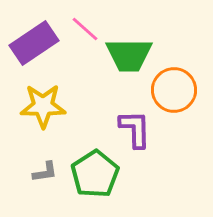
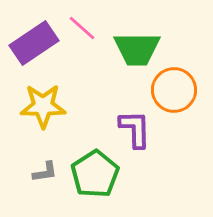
pink line: moved 3 px left, 1 px up
green trapezoid: moved 8 px right, 6 px up
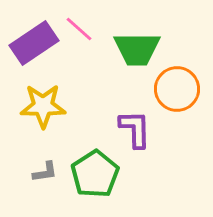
pink line: moved 3 px left, 1 px down
orange circle: moved 3 px right, 1 px up
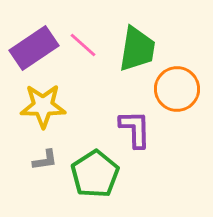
pink line: moved 4 px right, 16 px down
purple rectangle: moved 5 px down
green trapezoid: rotated 81 degrees counterclockwise
gray L-shape: moved 12 px up
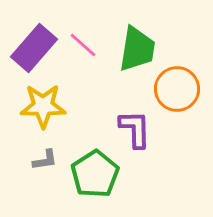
purple rectangle: rotated 15 degrees counterclockwise
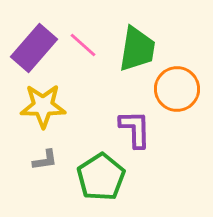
green pentagon: moved 6 px right, 3 px down
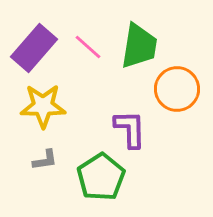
pink line: moved 5 px right, 2 px down
green trapezoid: moved 2 px right, 3 px up
purple L-shape: moved 5 px left
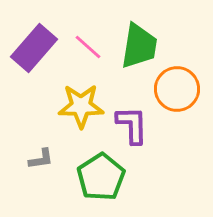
yellow star: moved 38 px right
purple L-shape: moved 2 px right, 4 px up
gray L-shape: moved 4 px left, 1 px up
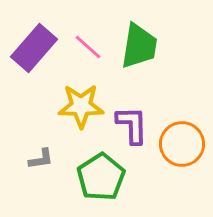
orange circle: moved 5 px right, 55 px down
